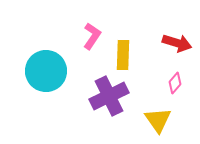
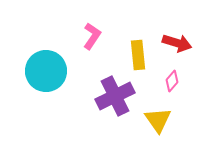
yellow rectangle: moved 15 px right; rotated 8 degrees counterclockwise
pink diamond: moved 3 px left, 2 px up
purple cross: moved 6 px right
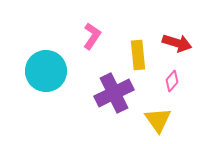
purple cross: moved 1 px left, 3 px up
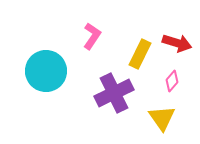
yellow rectangle: moved 2 px right, 1 px up; rotated 32 degrees clockwise
yellow triangle: moved 4 px right, 2 px up
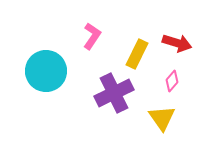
yellow rectangle: moved 3 px left
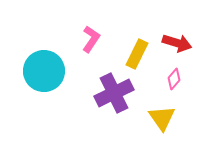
pink L-shape: moved 1 px left, 3 px down
cyan circle: moved 2 px left
pink diamond: moved 2 px right, 2 px up
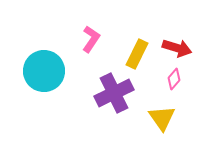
red arrow: moved 5 px down
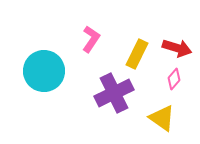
yellow triangle: rotated 20 degrees counterclockwise
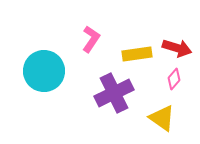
yellow rectangle: rotated 56 degrees clockwise
